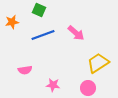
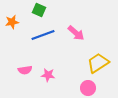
pink star: moved 5 px left, 10 px up
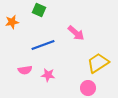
blue line: moved 10 px down
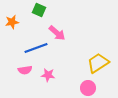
pink arrow: moved 19 px left
blue line: moved 7 px left, 3 px down
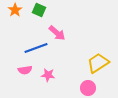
orange star: moved 3 px right, 12 px up; rotated 24 degrees counterclockwise
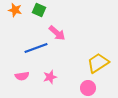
orange star: rotated 24 degrees counterclockwise
pink semicircle: moved 3 px left, 6 px down
pink star: moved 2 px right, 2 px down; rotated 24 degrees counterclockwise
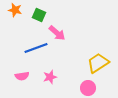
green square: moved 5 px down
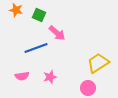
orange star: moved 1 px right
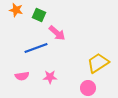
pink star: rotated 16 degrees clockwise
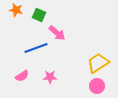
pink semicircle: rotated 24 degrees counterclockwise
pink circle: moved 9 px right, 2 px up
